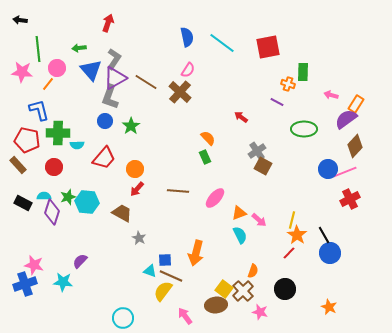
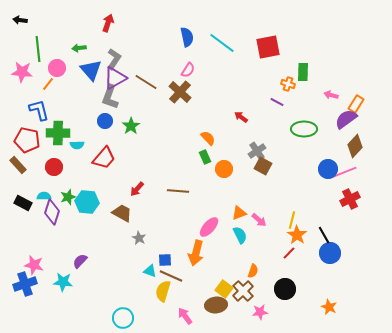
orange circle at (135, 169): moved 89 px right
pink ellipse at (215, 198): moved 6 px left, 29 px down
yellow semicircle at (163, 291): rotated 20 degrees counterclockwise
pink star at (260, 312): rotated 21 degrees counterclockwise
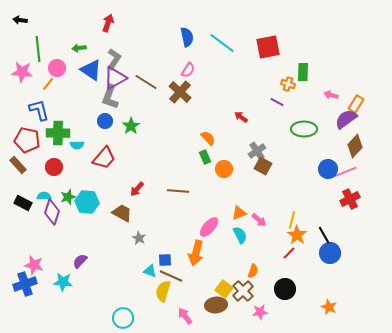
blue triangle at (91, 70): rotated 15 degrees counterclockwise
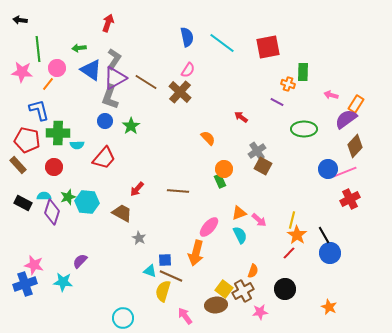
green rectangle at (205, 157): moved 15 px right, 24 px down
brown cross at (243, 291): rotated 15 degrees clockwise
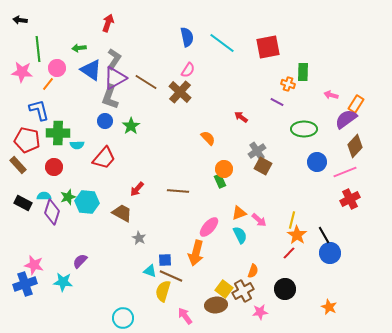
blue circle at (328, 169): moved 11 px left, 7 px up
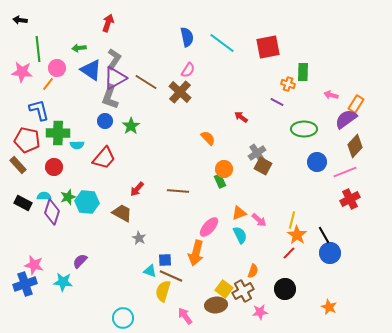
gray cross at (257, 151): moved 2 px down
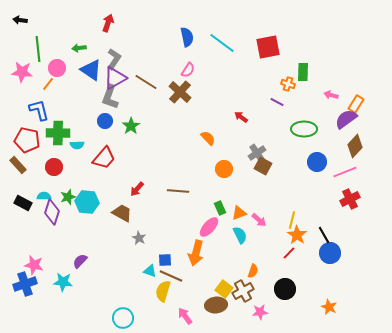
green rectangle at (220, 181): moved 27 px down
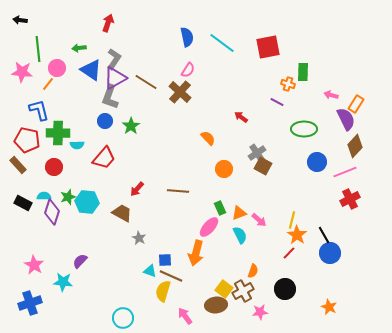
purple semicircle at (346, 119): rotated 100 degrees clockwise
pink star at (34, 265): rotated 18 degrees clockwise
blue cross at (25, 284): moved 5 px right, 19 px down
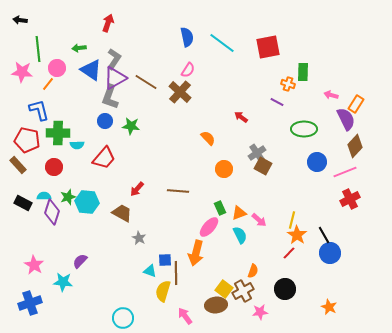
green star at (131, 126): rotated 30 degrees counterclockwise
brown line at (171, 276): moved 5 px right, 3 px up; rotated 65 degrees clockwise
